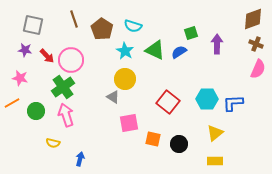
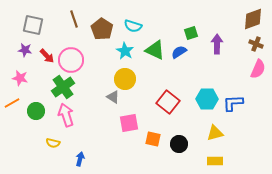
yellow triangle: rotated 24 degrees clockwise
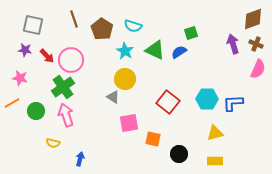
purple arrow: moved 16 px right; rotated 18 degrees counterclockwise
black circle: moved 10 px down
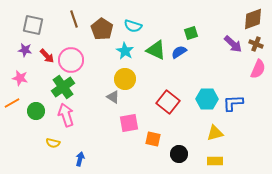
purple arrow: rotated 150 degrees clockwise
green triangle: moved 1 px right
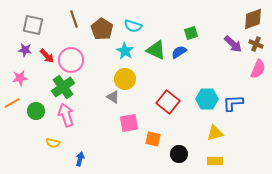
pink star: rotated 21 degrees counterclockwise
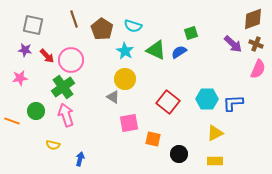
orange line: moved 18 px down; rotated 49 degrees clockwise
yellow triangle: rotated 12 degrees counterclockwise
yellow semicircle: moved 2 px down
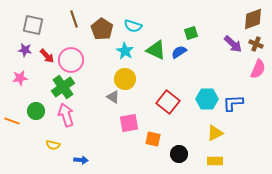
blue arrow: moved 1 px right, 1 px down; rotated 80 degrees clockwise
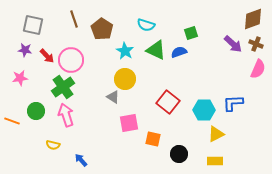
cyan semicircle: moved 13 px right, 1 px up
blue semicircle: rotated 14 degrees clockwise
cyan hexagon: moved 3 px left, 11 px down
yellow triangle: moved 1 px right, 1 px down
blue arrow: rotated 136 degrees counterclockwise
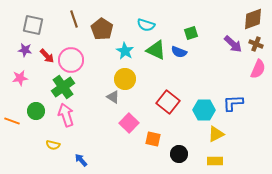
blue semicircle: rotated 140 degrees counterclockwise
pink square: rotated 36 degrees counterclockwise
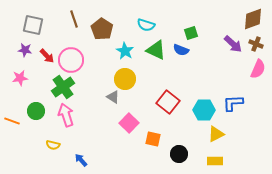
blue semicircle: moved 2 px right, 2 px up
